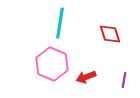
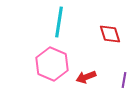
cyan line: moved 1 px left, 1 px up
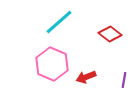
cyan line: rotated 40 degrees clockwise
red diamond: rotated 35 degrees counterclockwise
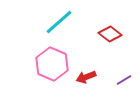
purple line: rotated 49 degrees clockwise
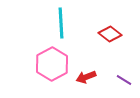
cyan line: moved 2 px right, 1 px down; rotated 52 degrees counterclockwise
pink hexagon: rotated 8 degrees clockwise
purple line: rotated 63 degrees clockwise
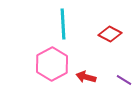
cyan line: moved 2 px right, 1 px down
red diamond: rotated 10 degrees counterclockwise
red arrow: rotated 36 degrees clockwise
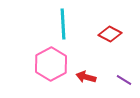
pink hexagon: moved 1 px left
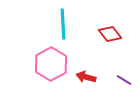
red diamond: rotated 25 degrees clockwise
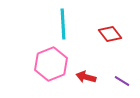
pink hexagon: rotated 8 degrees clockwise
purple line: moved 2 px left, 1 px down
